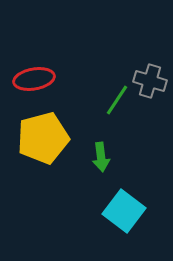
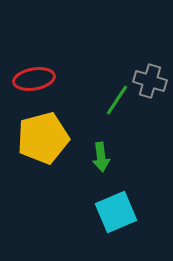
cyan square: moved 8 px left, 1 px down; rotated 30 degrees clockwise
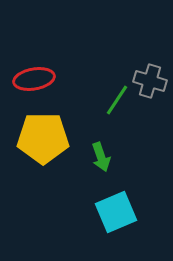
yellow pentagon: rotated 15 degrees clockwise
green arrow: rotated 12 degrees counterclockwise
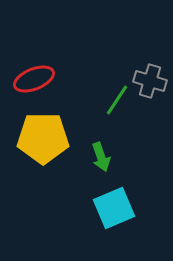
red ellipse: rotated 12 degrees counterclockwise
cyan square: moved 2 px left, 4 px up
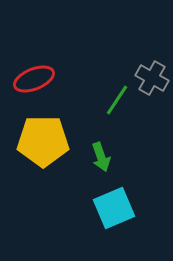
gray cross: moved 2 px right, 3 px up; rotated 12 degrees clockwise
yellow pentagon: moved 3 px down
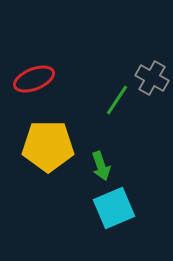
yellow pentagon: moved 5 px right, 5 px down
green arrow: moved 9 px down
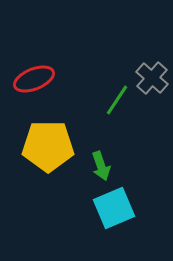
gray cross: rotated 12 degrees clockwise
